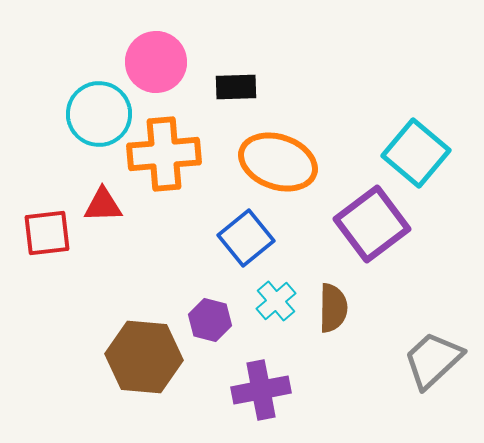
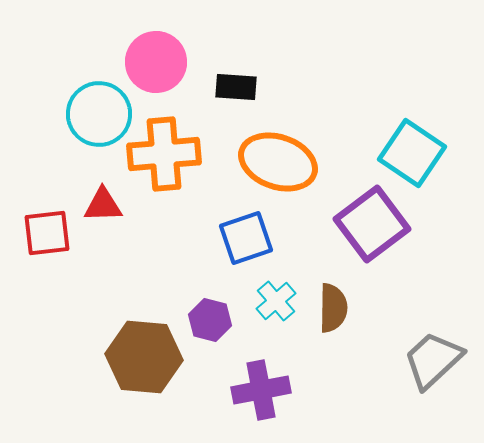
black rectangle: rotated 6 degrees clockwise
cyan square: moved 4 px left; rotated 6 degrees counterclockwise
blue square: rotated 20 degrees clockwise
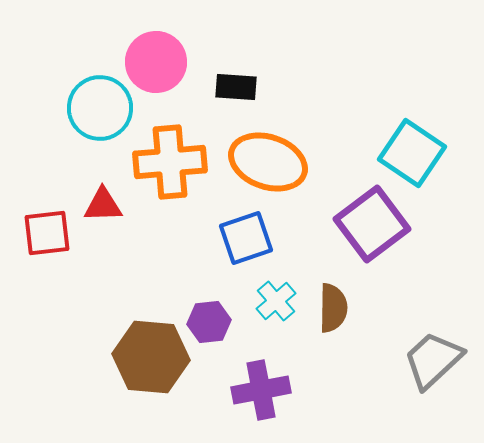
cyan circle: moved 1 px right, 6 px up
orange cross: moved 6 px right, 8 px down
orange ellipse: moved 10 px left
purple hexagon: moved 1 px left, 2 px down; rotated 21 degrees counterclockwise
brown hexagon: moved 7 px right
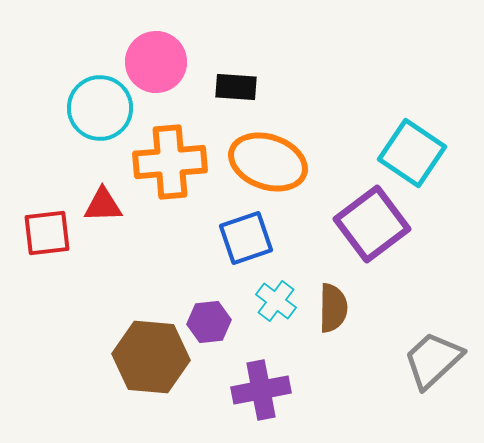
cyan cross: rotated 12 degrees counterclockwise
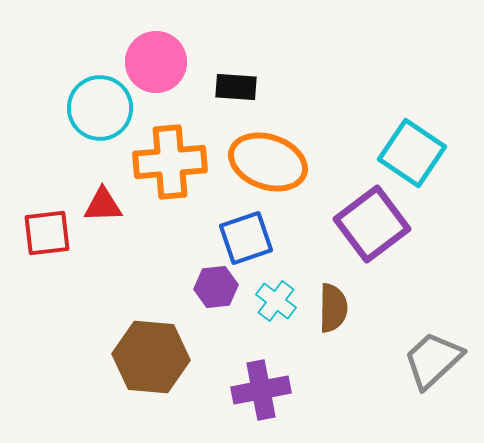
purple hexagon: moved 7 px right, 35 px up
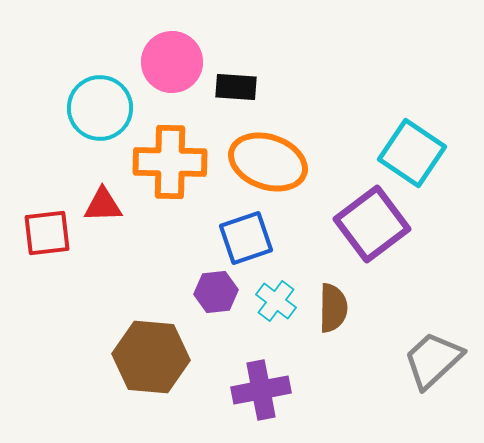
pink circle: moved 16 px right
orange cross: rotated 6 degrees clockwise
purple hexagon: moved 5 px down
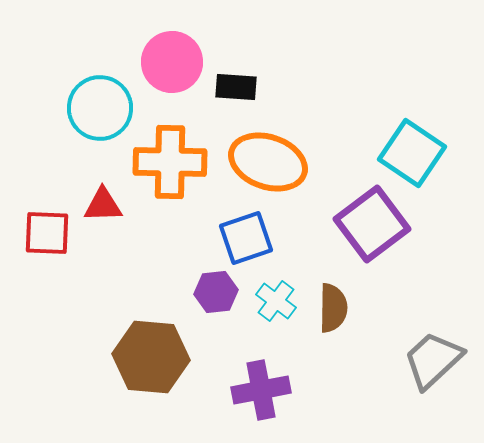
red square: rotated 9 degrees clockwise
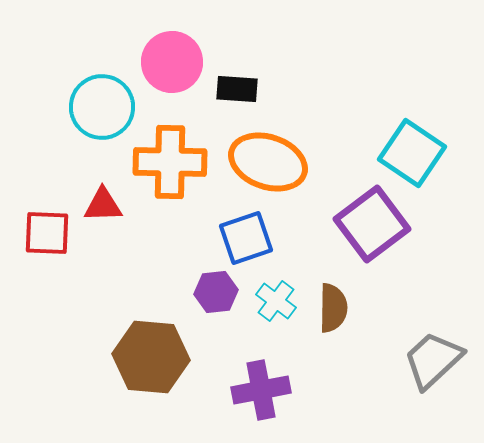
black rectangle: moved 1 px right, 2 px down
cyan circle: moved 2 px right, 1 px up
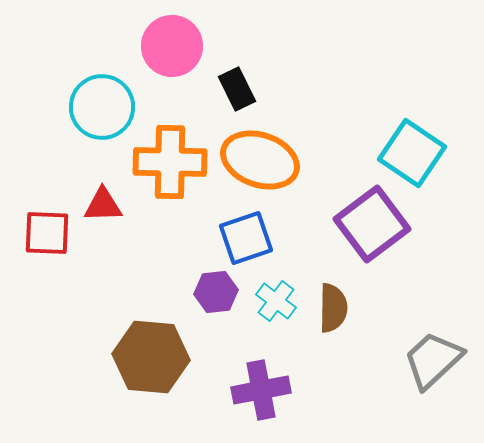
pink circle: moved 16 px up
black rectangle: rotated 60 degrees clockwise
orange ellipse: moved 8 px left, 2 px up
